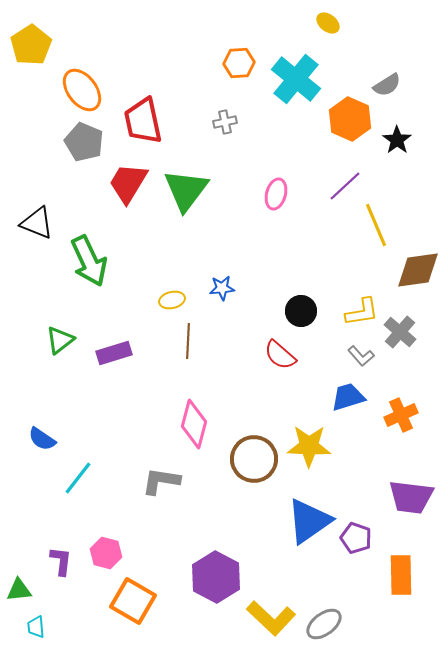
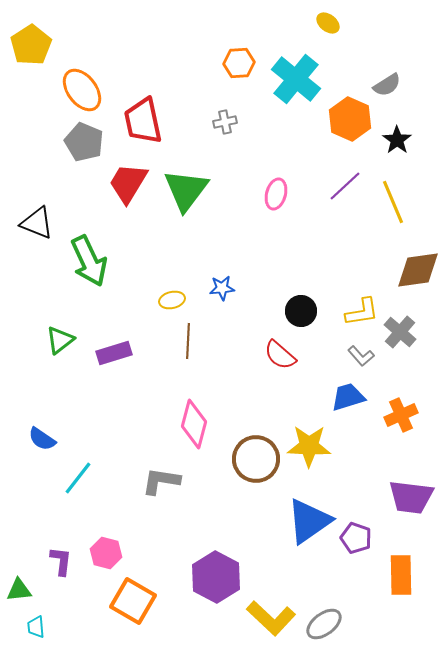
yellow line at (376, 225): moved 17 px right, 23 px up
brown circle at (254, 459): moved 2 px right
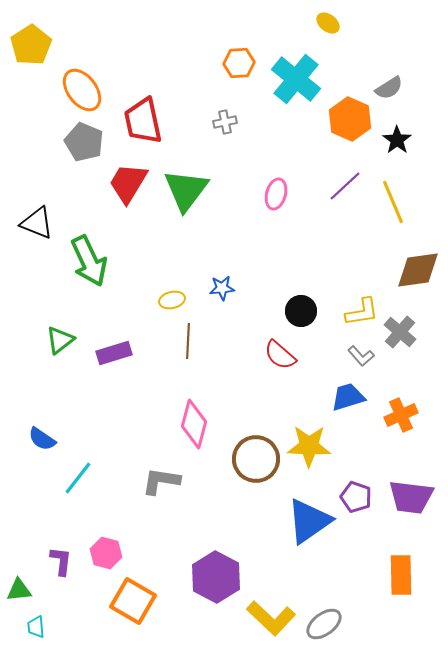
gray semicircle at (387, 85): moved 2 px right, 3 px down
purple pentagon at (356, 538): moved 41 px up
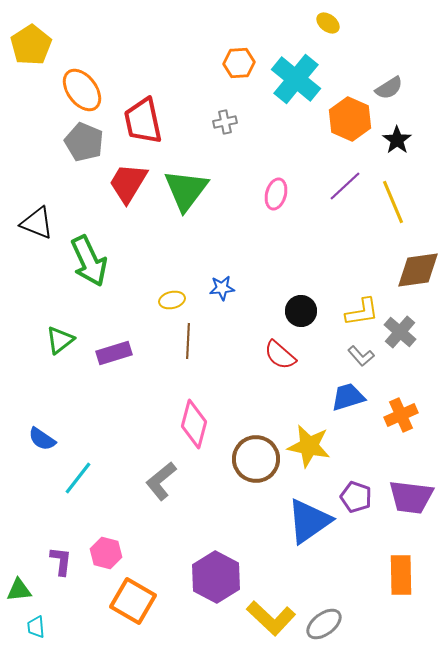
yellow star at (309, 446): rotated 9 degrees clockwise
gray L-shape at (161, 481): rotated 48 degrees counterclockwise
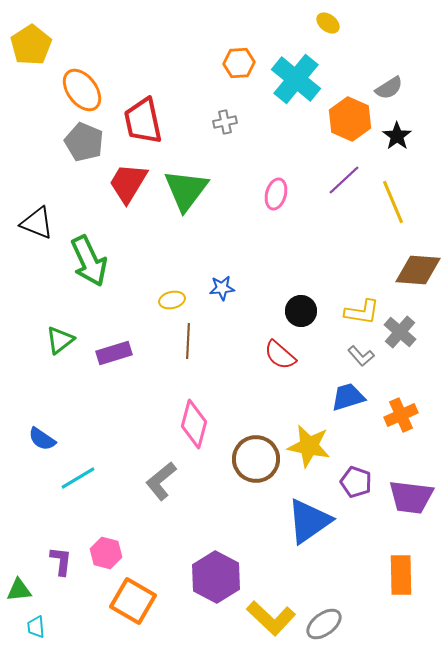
black star at (397, 140): moved 4 px up
purple line at (345, 186): moved 1 px left, 6 px up
brown diamond at (418, 270): rotated 12 degrees clockwise
yellow L-shape at (362, 312): rotated 18 degrees clockwise
cyan line at (78, 478): rotated 21 degrees clockwise
purple pentagon at (356, 497): moved 15 px up
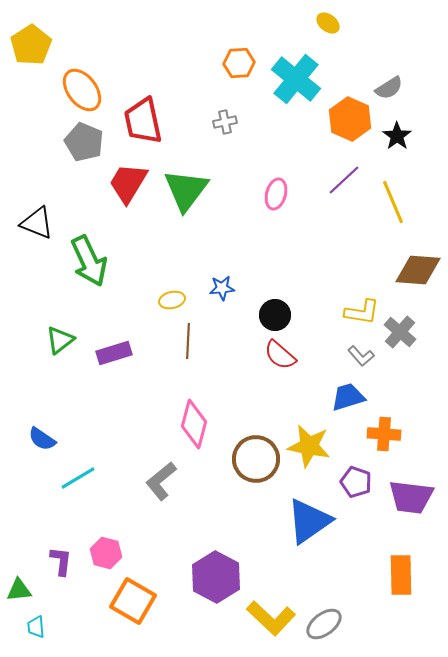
black circle at (301, 311): moved 26 px left, 4 px down
orange cross at (401, 415): moved 17 px left, 19 px down; rotated 28 degrees clockwise
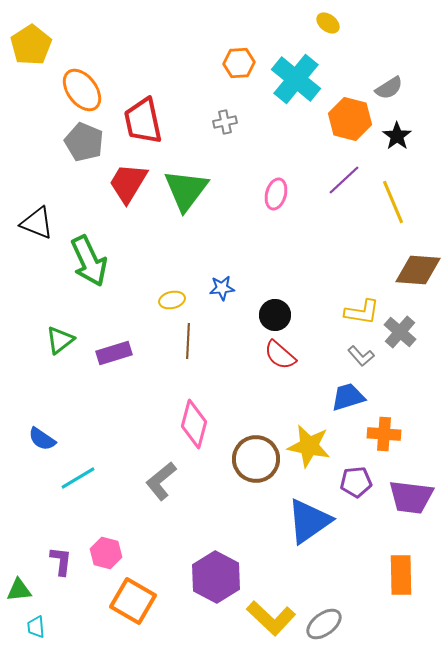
orange hexagon at (350, 119): rotated 9 degrees counterclockwise
purple pentagon at (356, 482): rotated 24 degrees counterclockwise
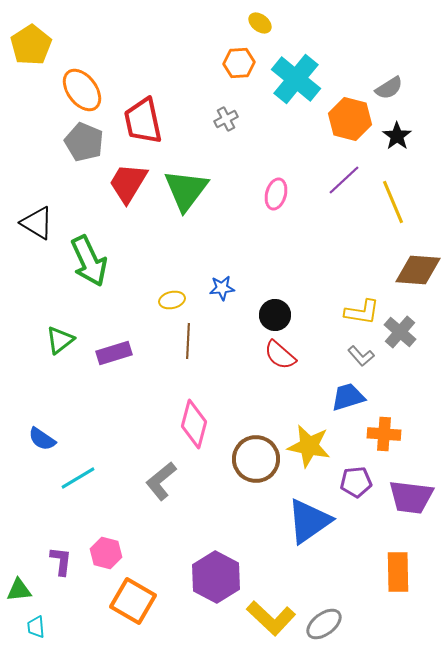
yellow ellipse at (328, 23): moved 68 px left
gray cross at (225, 122): moved 1 px right, 3 px up; rotated 15 degrees counterclockwise
black triangle at (37, 223): rotated 9 degrees clockwise
orange rectangle at (401, 575): moved 3 px left, 3 px up
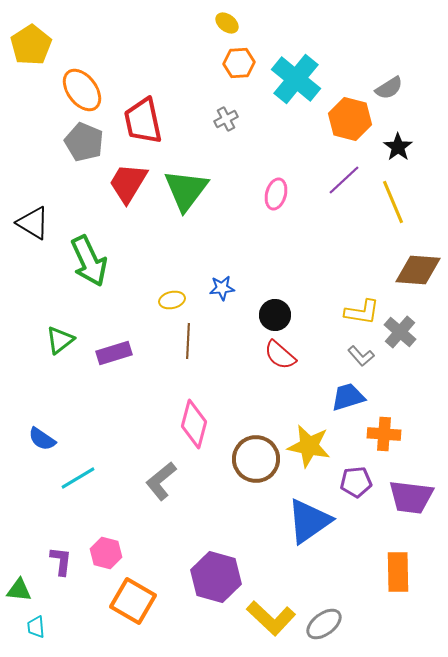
yellow ellipse at (260, 23): moved 33 px left
black star at (397, 136): moved 1 px right, 11 px down
black triangle at (37, 223): moved 4 px left
purple hexagon at (216, 577): rotated 12 degrees counterclockwise
green triangle at (19, 590): rotated 12 degrees clockwise
